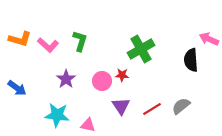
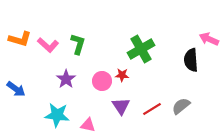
green L-shape: moved 2 px left, 3 px down
blue arrow: moved 1 px left, 1 px down
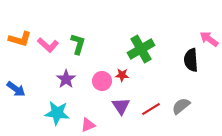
pink arrow: rotated 12 degrees clockwise
red line: moved 1 px left
cyan star: moved 2 px up
pink triangle: rotated 35 degrees counterclockwise
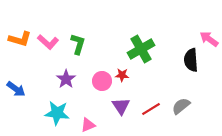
pink L-shape: moved 3 px up
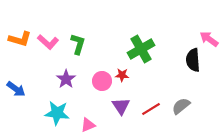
black semicircle: moved 2 px right
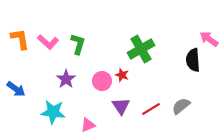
orange L-shape: rotated 115 degrees counterclockwise
red star: rotated 16 degrees clockwise
cyan star: moved 4 px left, 1 px up
